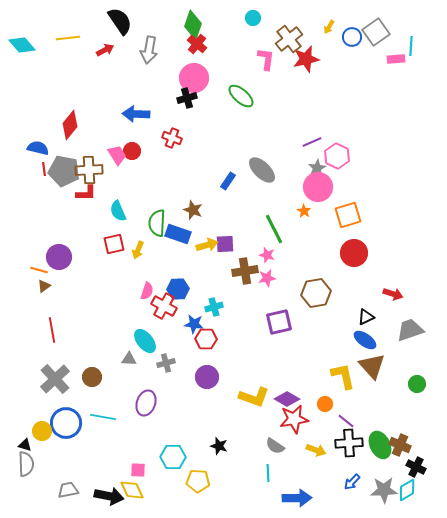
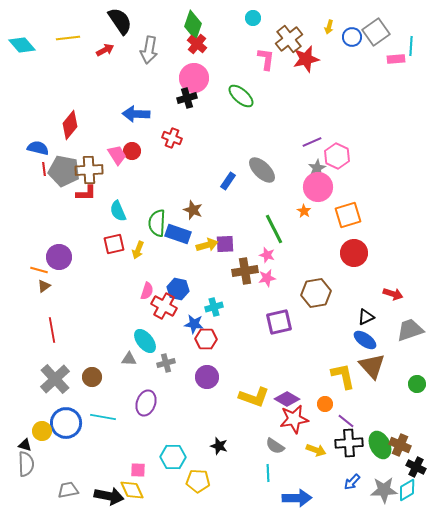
yellow arrow at (329, 27): rotated 16 degrees counterclockwise
blue hexagon at (178, 289): rotated 15 degrees clockwise
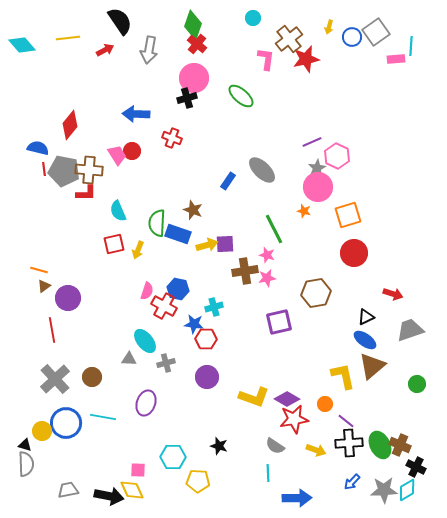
brown cross at (89, 170): rotated 8 degrees clockwise
orange star at (304, 211): rotated 16 degrees counterclockwise
purple circle at (59, 257): moved 9 px right, 41 px down
brown triangle at (372, 366): rotated 32 degrees clockwise
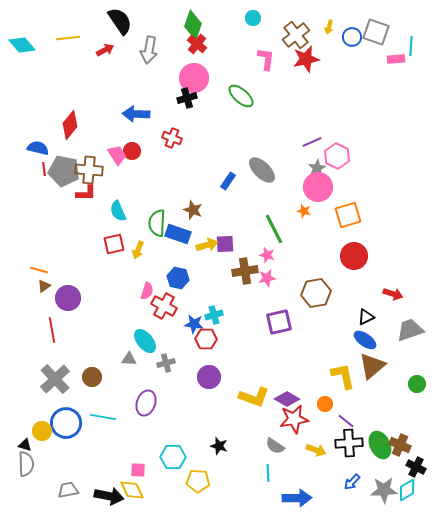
gray square at (376, 32): rotated 36 degrees counterclockwise
brown cross at (289, 39): moved 7 px right, 4 px up
red circle at (354, 253): moved 3 px down
blue hexagon at (178, 289): moved 11 px up
cyan cross at (214, 307): moved 8 px down
purple circle at (207, 377): moved 2 px right
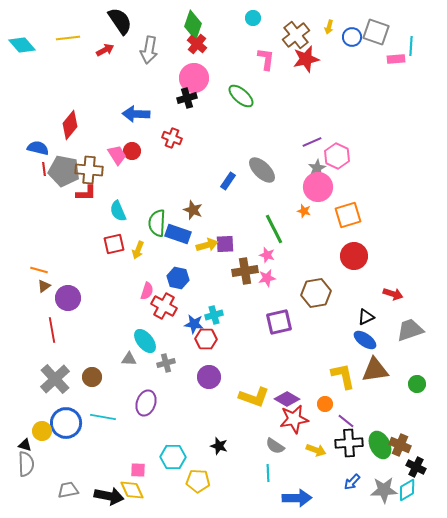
brown triangle at (372, 366): moved 3 px right, 4 px down; rotated 32 degrees clockwise
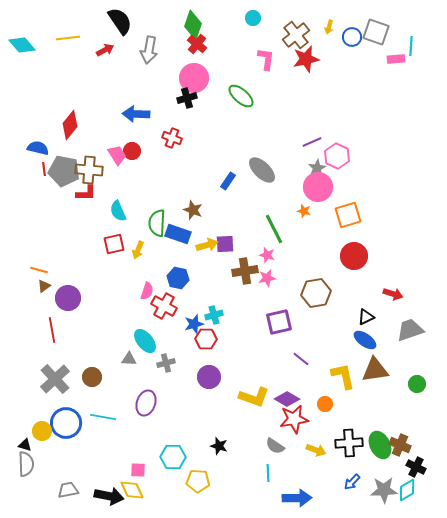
blue star at (194, 324): rotated 24 degrees counterclockwise
purple line at (346, 421): moved 45 px left, 62 px up
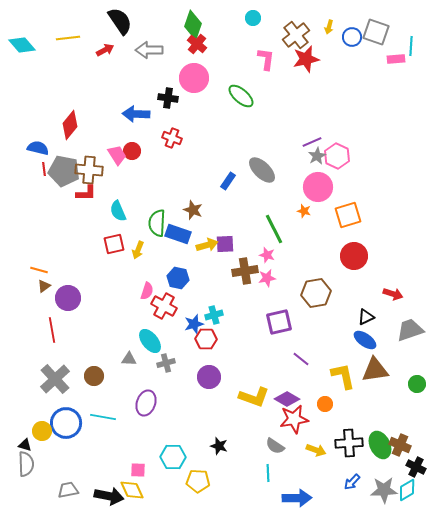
gray arrow at (149, 50): rotated 80 degrees clockwise
black cross at (187, 98): moved 19 px left; rotated 24 degrees clockwise
gray star at (317, 168): moved 12 px up
cyan ellipse at (145, 341): moved 5 px right
brown circle at (92, 377): moved 2 px right, 1 px up
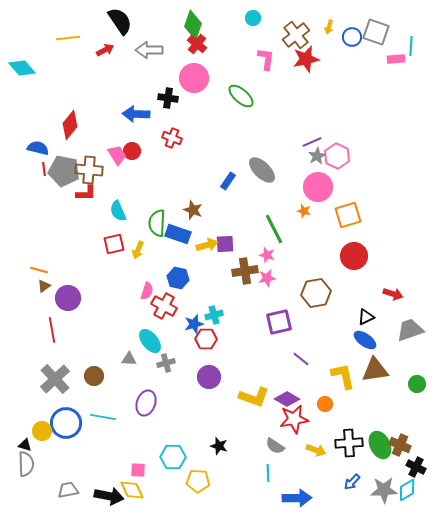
cyan diamond at (22, 45): moved 23 px down
